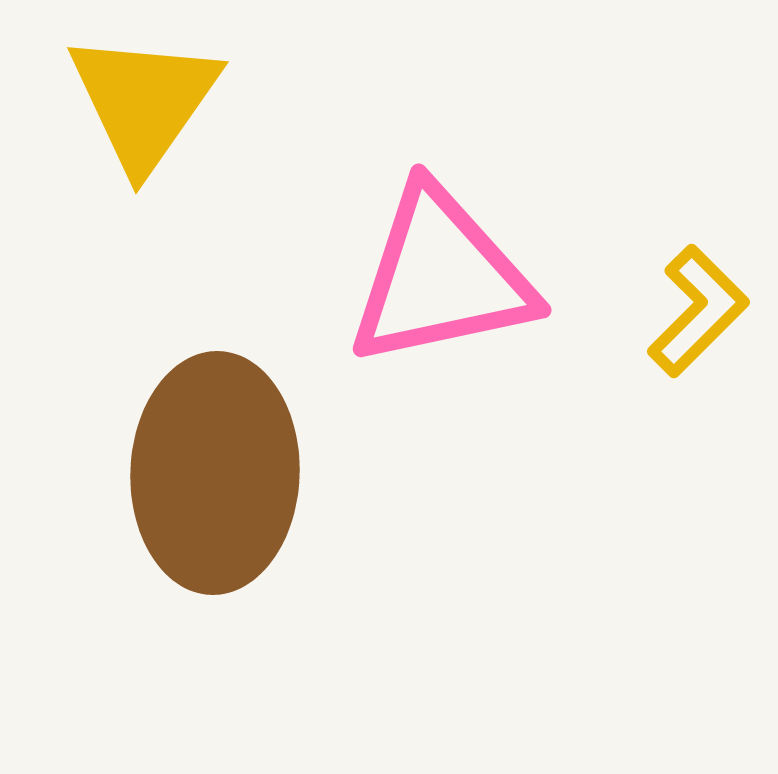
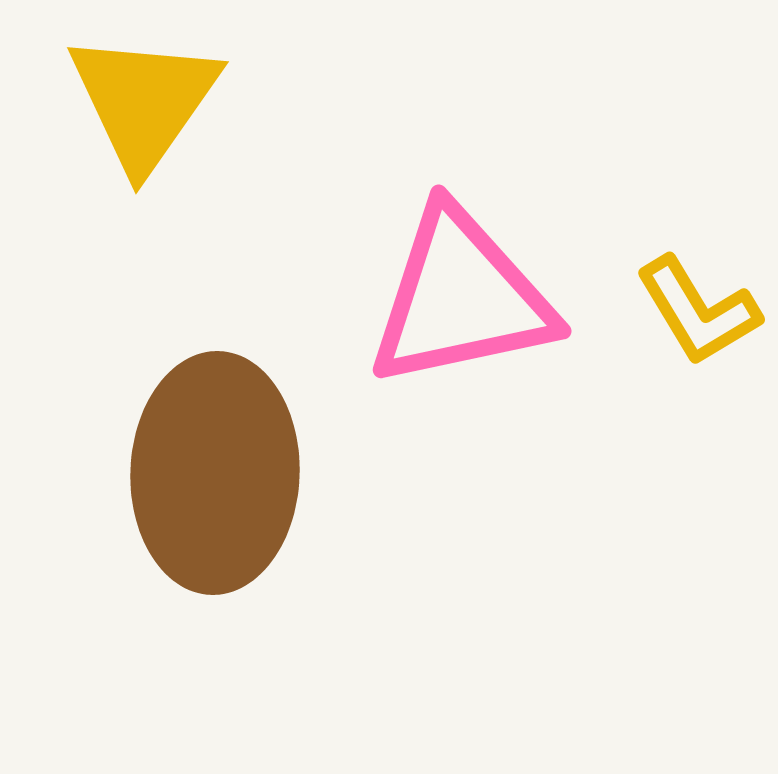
pink triangle: moved 20 px right, 21 px down
yellow L-shape: rotated 104 degrees clockwise
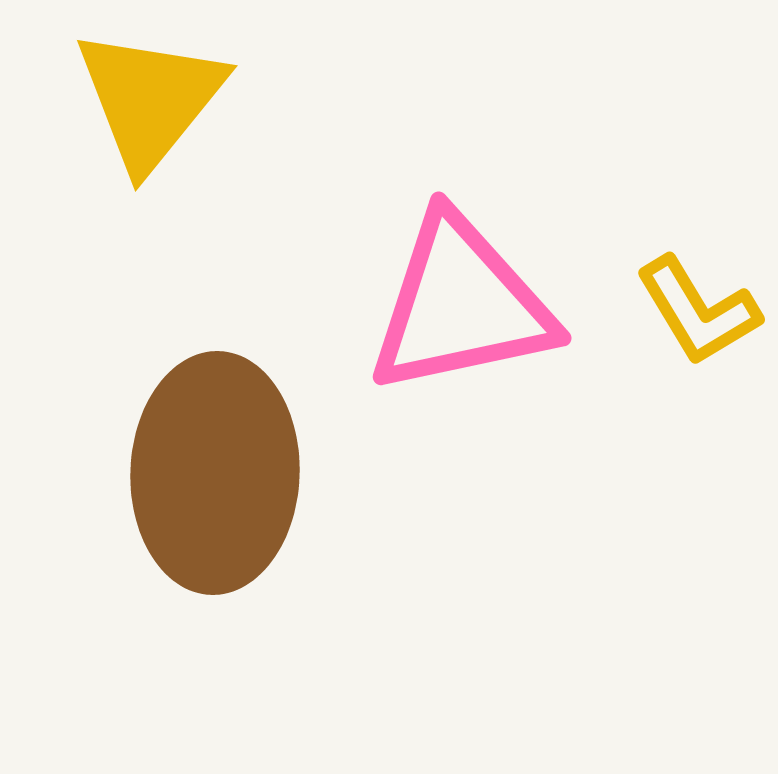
yellow triangle: moved 6 px right, 2 px up; rotated 4 degrees clockwise
pink triangle: moved 7 px down
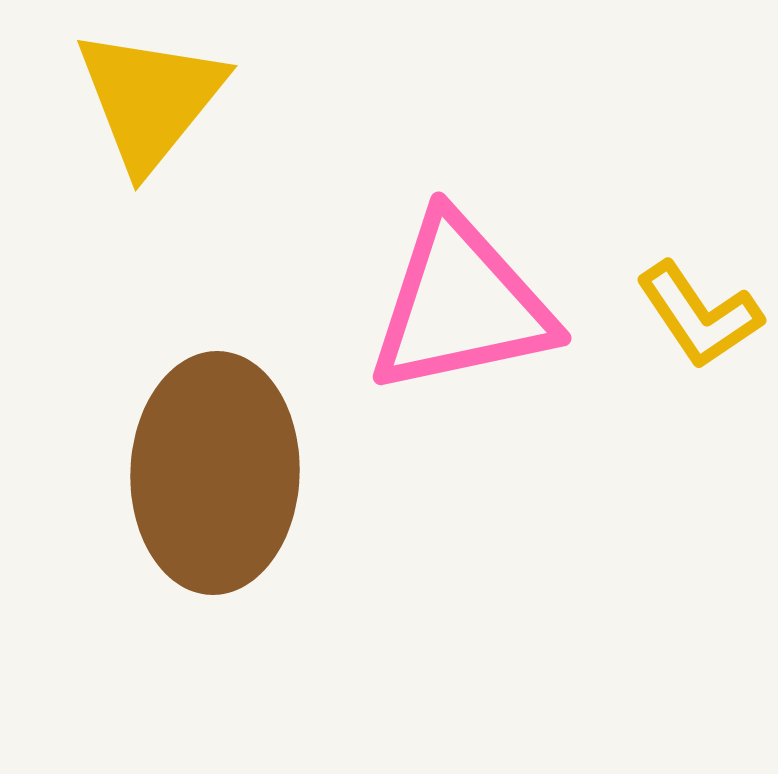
yellow L-shape: moved 1 px right, 4 px down; rotated 3 degrees counterclockwise
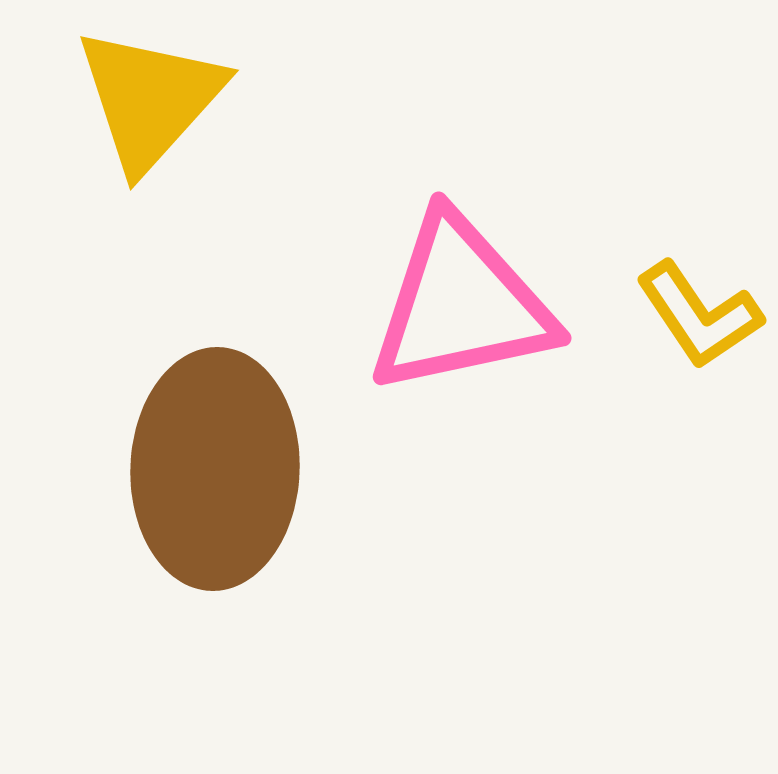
yellow triangle: rotated 3 degrees clockwise
brown ellipse: moved 4 px up
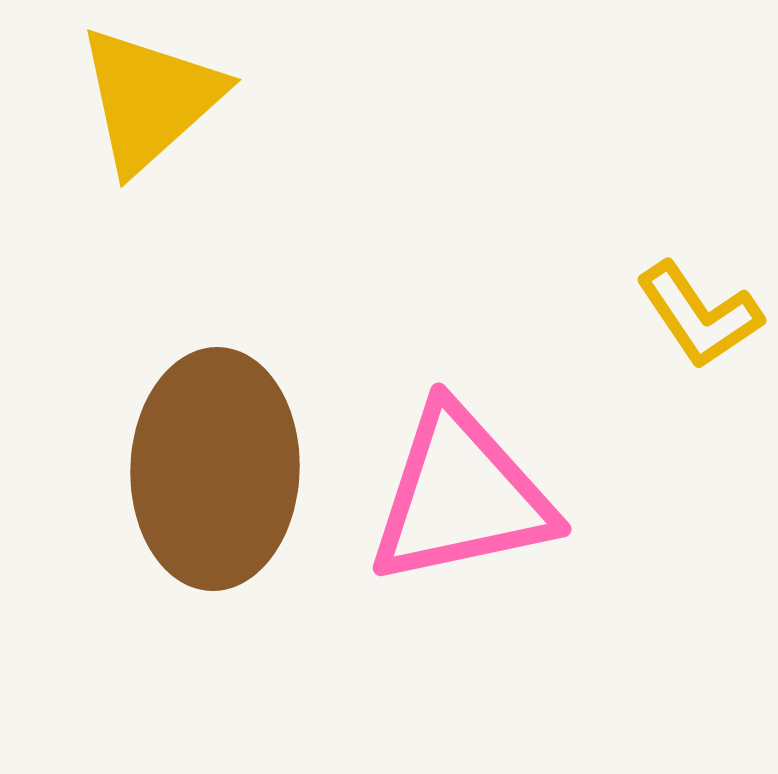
yellow triangle: rotated 6 degrees clockwise
pink triangle: moved 191 px down
